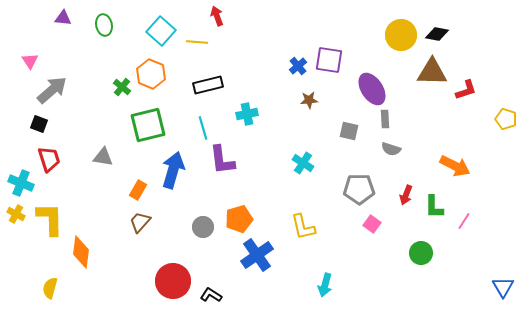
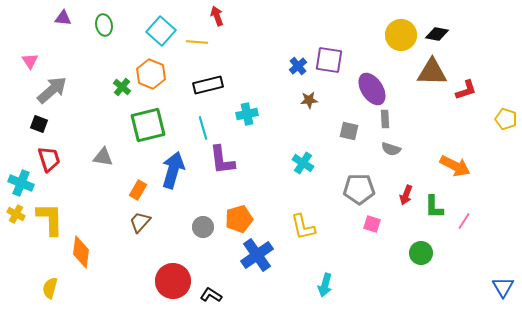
pink square at (372, 224): rotated 18 degrees counterclockwise
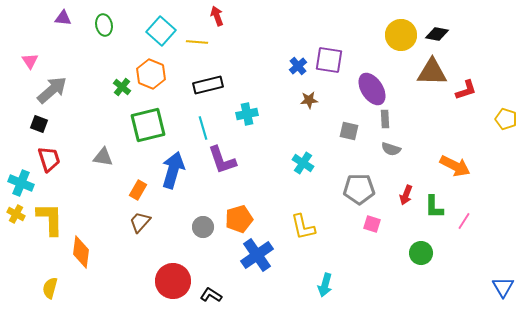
purple L-shape at (222, 160): rotated 12 degrees counterclockwise
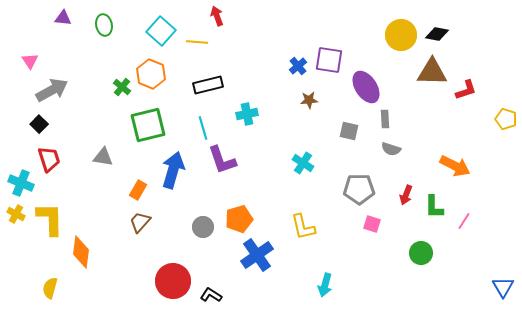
purple ellipse at (372, 89): moved 6 px left, 2 px up
gray arrow at (52, 90): rotated 12 degrees clockwise
black square at (39, 124): rotated 24 degrees clockwise
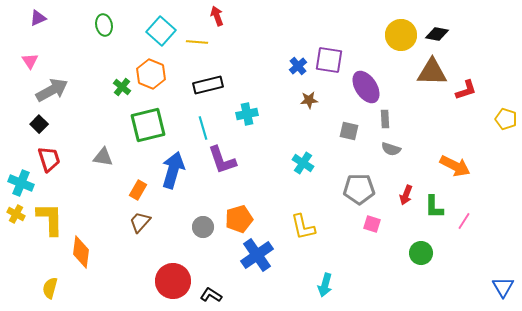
purple triangle at (63, 18): moved 25 px left; rotated 30 degrees counterclockwise
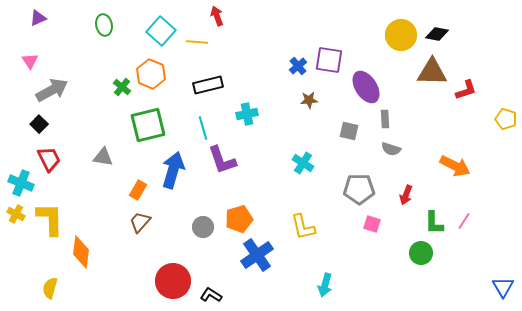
red trapezoid at (49, 159): rotated 8 degrees counterclockwise
green L-shape at (434, 207): moved 16 px down
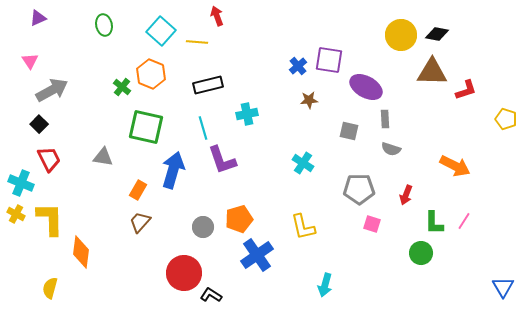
purple ellipse at (366, 87): rotated 28 degrees counterclockwise
green square at (148, 125): moved 2 px left, 2 px down; rotated 27 degrees clockwise
red circle at (173, 281): moved 11 px right, 8 px up
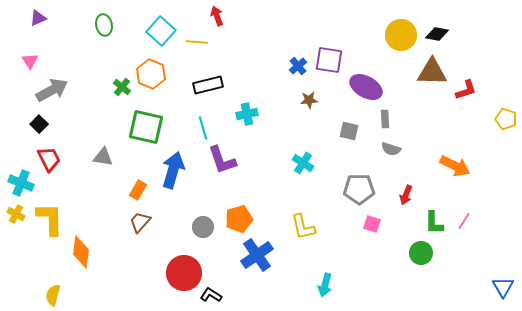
yellow semicircle at (50, 288): moved 3 px right, 7 px down
